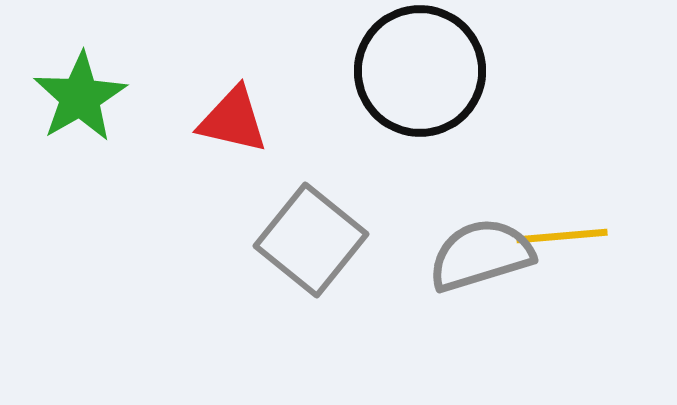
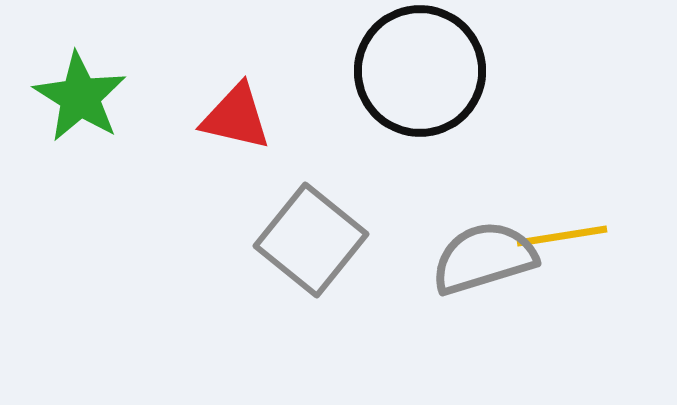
green star: rotated 10 degrees counterclockwise
red triangle: moved 3 px right, 3 px up
yellow line: rotated 4 degrees counterclockwise
gray semicircle: moved 3 px right, 3 px down
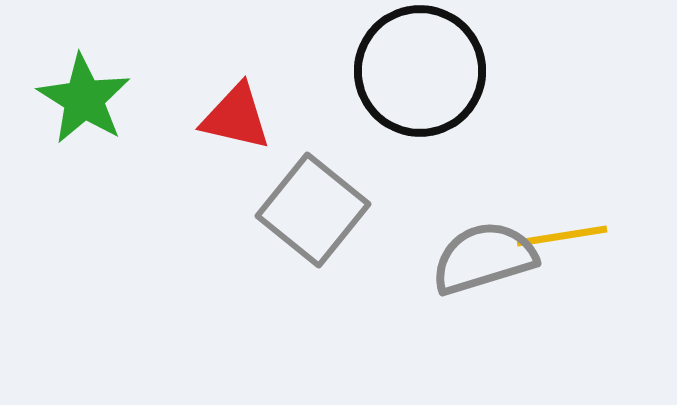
green star: moved 4 px right, 2 px down
gray square: moved 2 px right, 30 px up
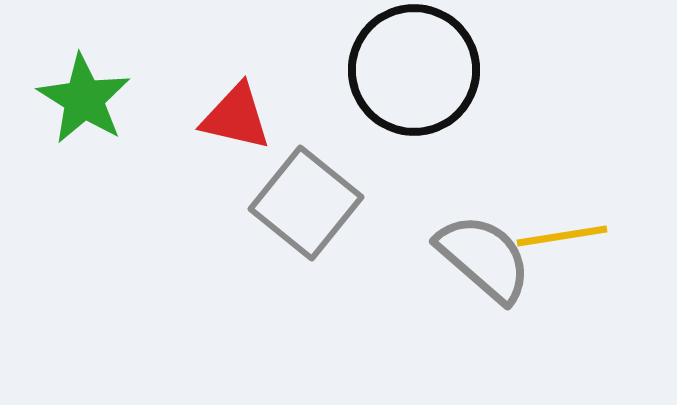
black circle: moved 6 px left, 1 px up
gray square: moved 7 px left, 7 px up
gray semicircle: rotated 58 degrees clockwise
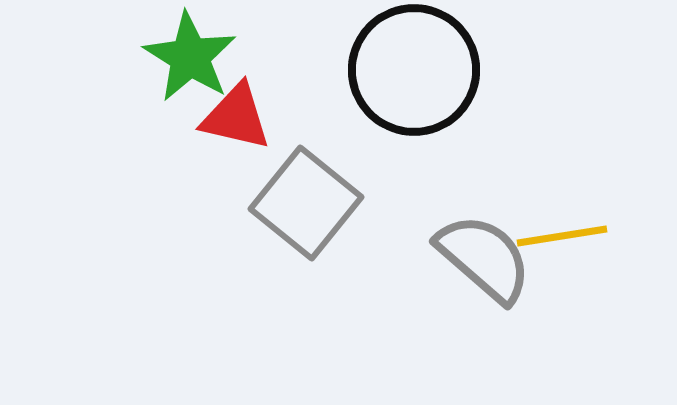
green star: moved 106 px right, 42 px up
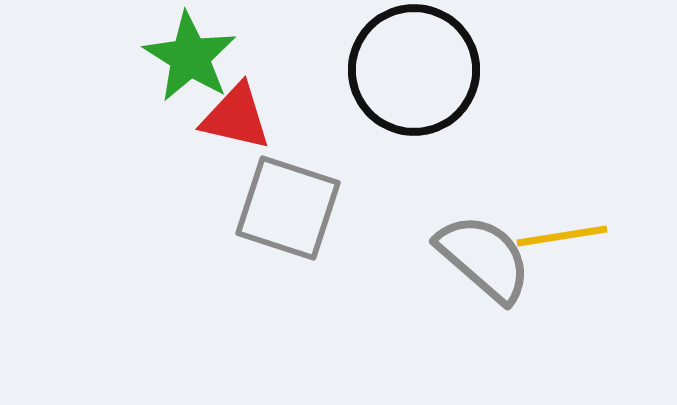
gray square: moved 18 px left, 5 px down; rotated 21 degrees counterclockwise
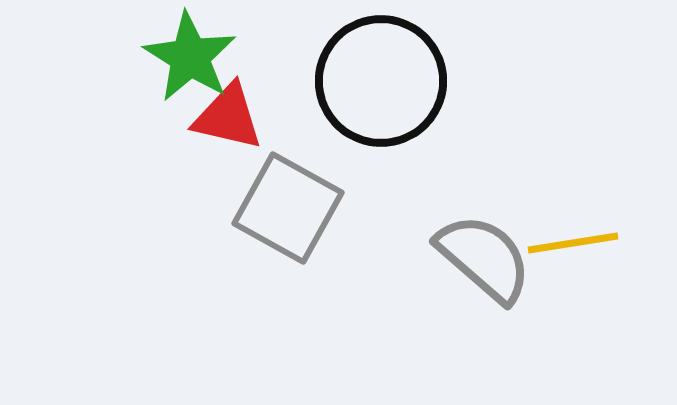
black circle: moved 33 px left, 11 px down
red triangle: moved 8 px left
gray square: rotated 11 degrees clockwise
yellow line: moved 11 px right, 7 px down
